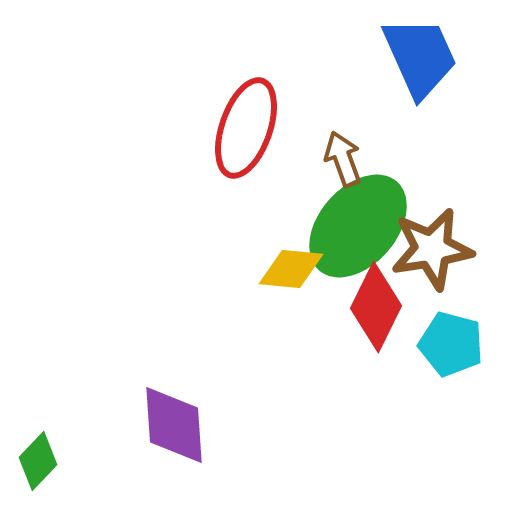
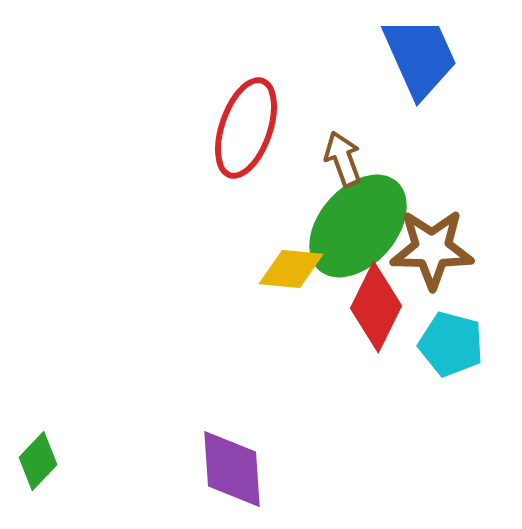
brown star: rotated 10 degrees clockwise
purple diamond: moved 58 px right, 44 px down
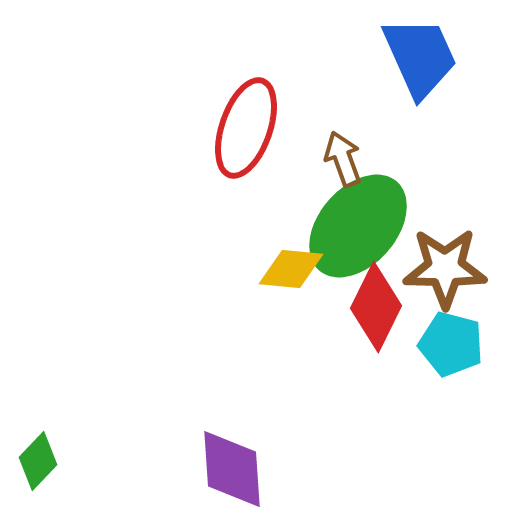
brown star: moved 13 px right, 19 px down
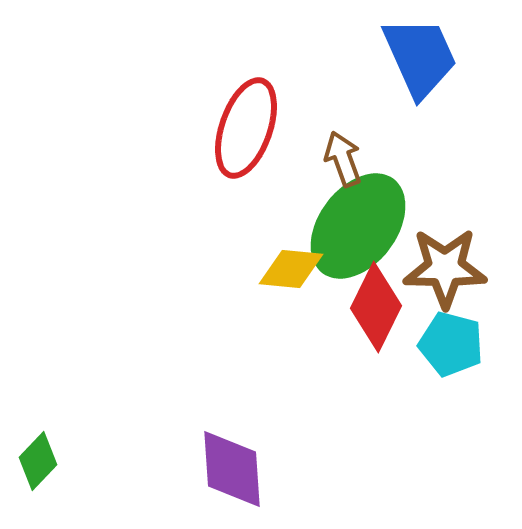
green ellipse: rotated 4 degrees counterclockwise
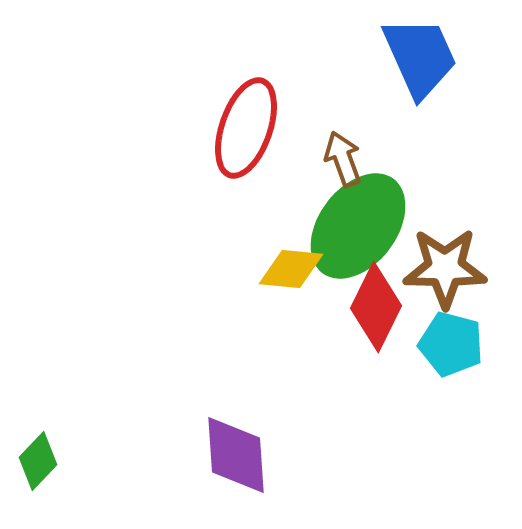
purple diamond: moved 4 px right, 14 px up
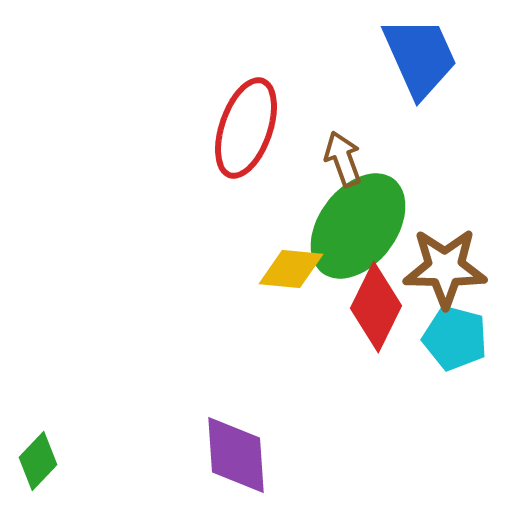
cyan pentagon: moved 4 px right, 6 px up
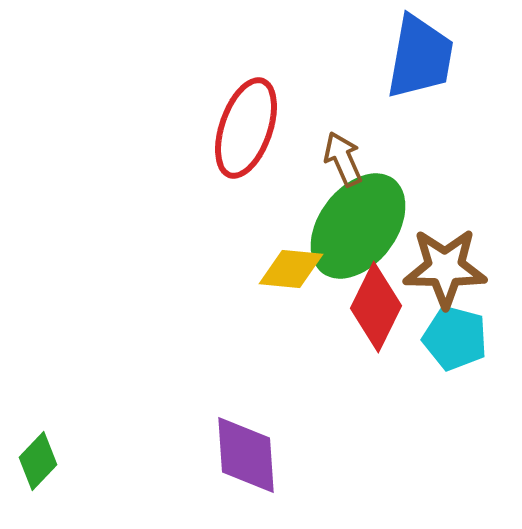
blue trapezoid: rotated 34 degrees clockwise
brown arrow: rotated 4 degrees counterclockwise
purple diamond: moved 10 px right
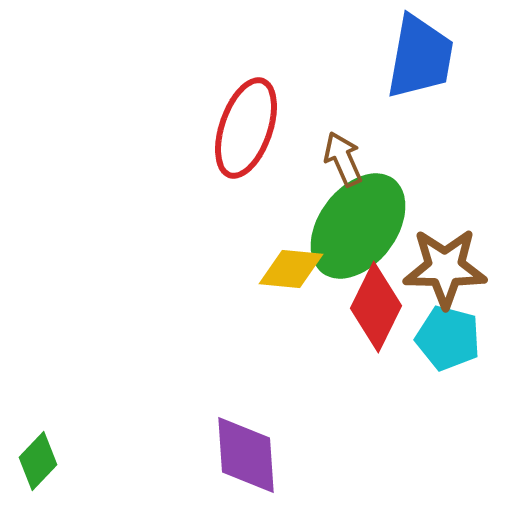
cyan pentagon: moved 7 px left
